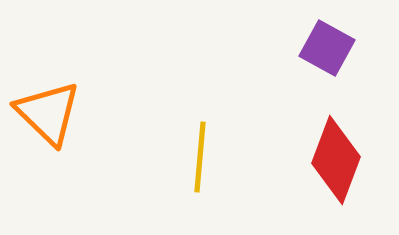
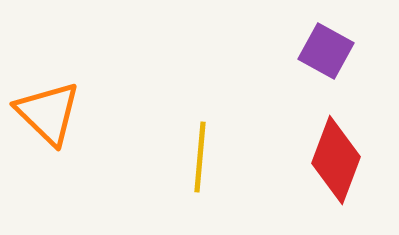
purple square: moved 1 px left, 3 px down
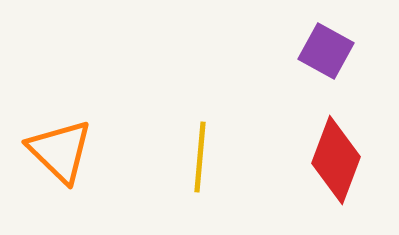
orange triangle: moved 12 px right, 38 px down
